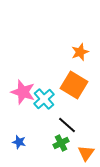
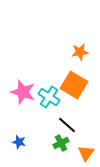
orange star: rotated 12 degrees clockwise
cyan cross: moved 5 px right, 2 px up; rotated 15 degrees counterclockwise
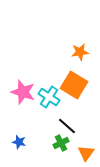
black line: moved 1 px down
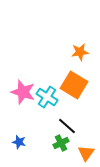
cyan cross: moved 2 px left
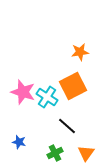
orange square: moved 1 px left, 1 px down; rotated 32 degrees clockwise
green cross: moved 6 px left, 10 px down
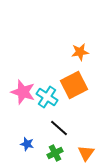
orange square: moved 1 px right, 1 px up
black line: moved 8 px left, 2 px down
blue star: moved 8 px right, 2 px down
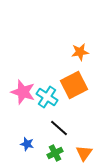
orange triangle: moved 2 px left
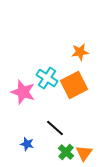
cyan cross: moved 19 px up
black line: moved 4 px left
green cross: moved 11 px right, 1 px up; rotated 21 degrees counterclockwise
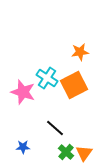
blue star: moved 4 px left, 3 px down; rotated 16 degrees counterclockwise
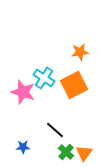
cyan cross: moved 3 px left
black line: moved 2 px down
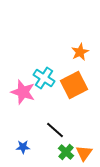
orange star: rotated 18 degrees counterclockwise
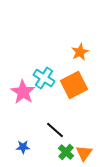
pink star: rotated 15 degrees clockwise
